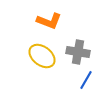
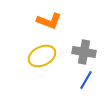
gray cross: moved 6 px right
yellow ellipse: rotated 64 degrees counterclockwise
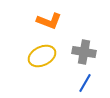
blue line: moved 1 px left, 3 px down
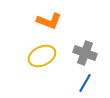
gray cross: moved 1 px right, 1 px down; rotated 10 degrees clockwise
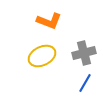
gray cross: moved 1 px left; rotated 35 degrees counterclockwise
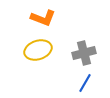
orange L-shape: moved 6 px left, 3 px up
yellow ellipse: moved 4 px left, 6 px up; rotated 8 degrees clockwise
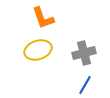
orange L-shape: rotated 50 degrees clockwise
blue line: moved 2 px down
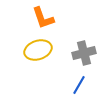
blue line: moved 6 px left
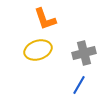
orange L-shape: moved 2 px right, 1 px down
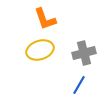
yellow ellipse: moved 2 px right
